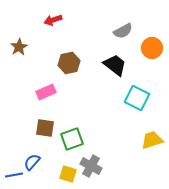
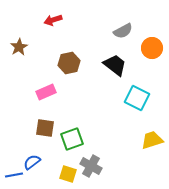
blue semicircle: rotated 12 degrees clockwise
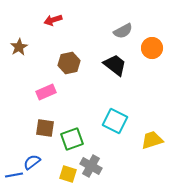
cyan square: moved 22 px left, 23 px down
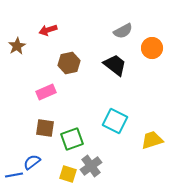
red arrow: moved 5 px left, 10 px down
brown star: moved 2 px left, 1 px up
gray cross: rotated 25 degrees clockwise
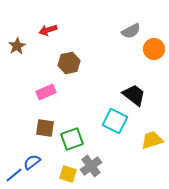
gray semicircle: moved 8 px right
orange circle: moved 2 px right, 1 px down
black trapezoid: moved 19 px right, 30 px down
blue line: rotated 30 degrees counterclockwise
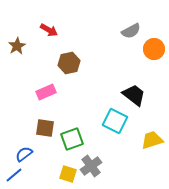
red arrow: moved 1 px right; rotated 132 degrees counterclockwise
blue semicircle: moved 8 px left, 8 px up
